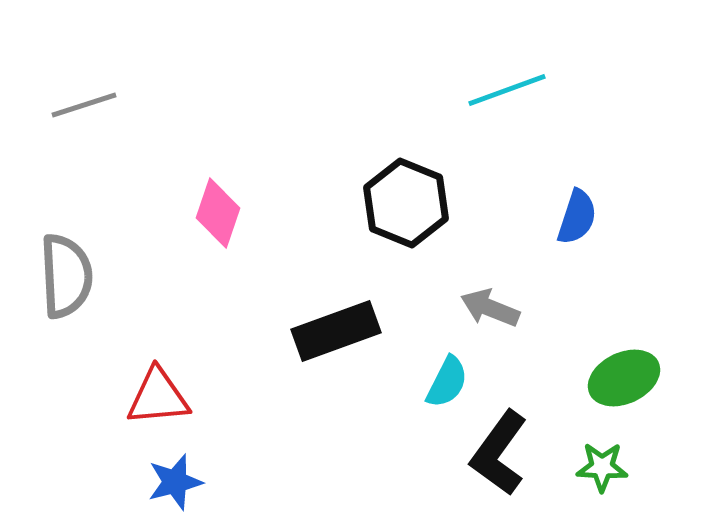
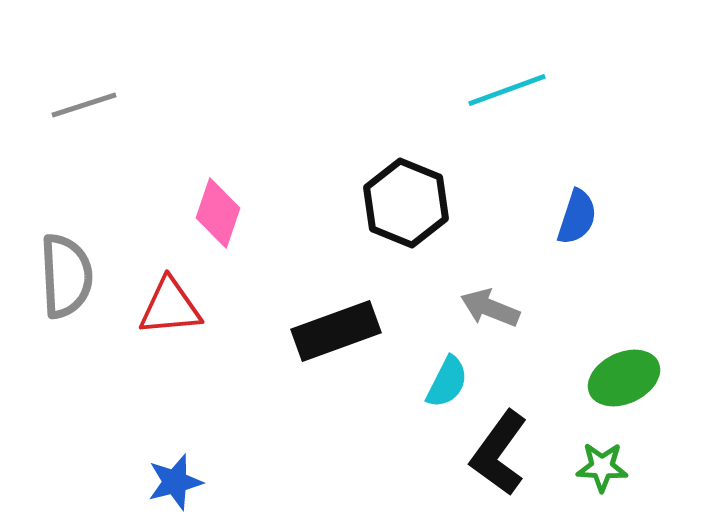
red triangle: moved 12 px right, 90 px up
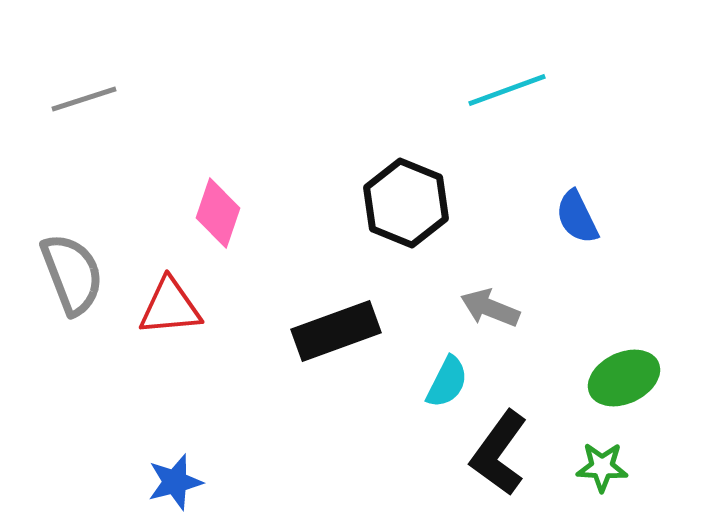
gray line: moved 6 px up
blue semicircle: rotated 136 degrees clockwise
gray semicircle: moved 6 px right, 2 px up; rotated 18 degrees counterclockwise
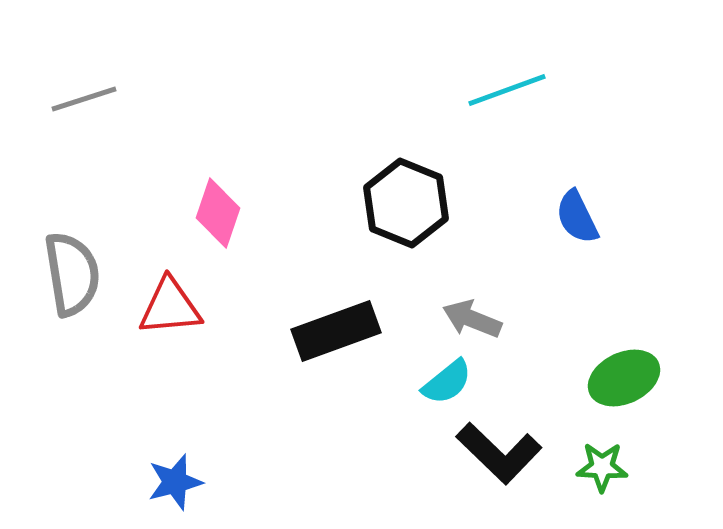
gray semicircle: rotated 12 degrees clockwise
gray arrow: moved 18 px left, 11 px down
cyan semicircle: rotated 24 degrees clockwise
black L-shape: rotated 82 degrees counterclockwise
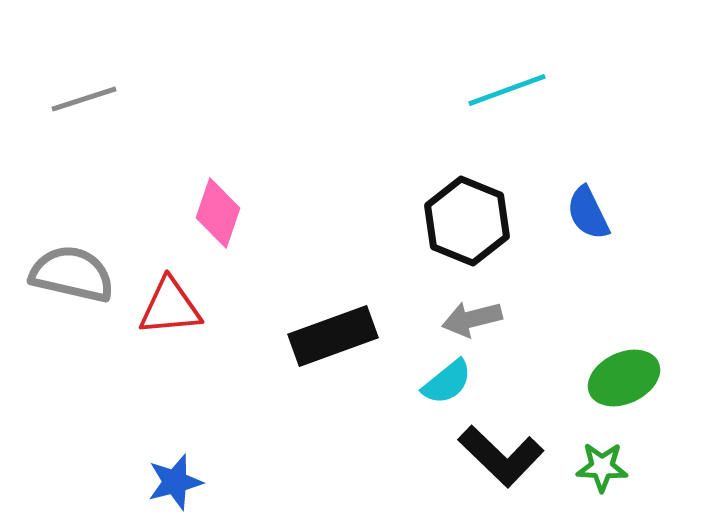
black hexagon: moved 61 px right, 18 px down
blue semicircle: moved 11 px right, 4 px up
gray semicircle: rotated 68 degrees counterclockwise
gray arrow: rotated 36 degrees counterclockwise
black rectangle: moved 3 px left, 5 px down
black L-shape: moved 2 px right, 3 px down
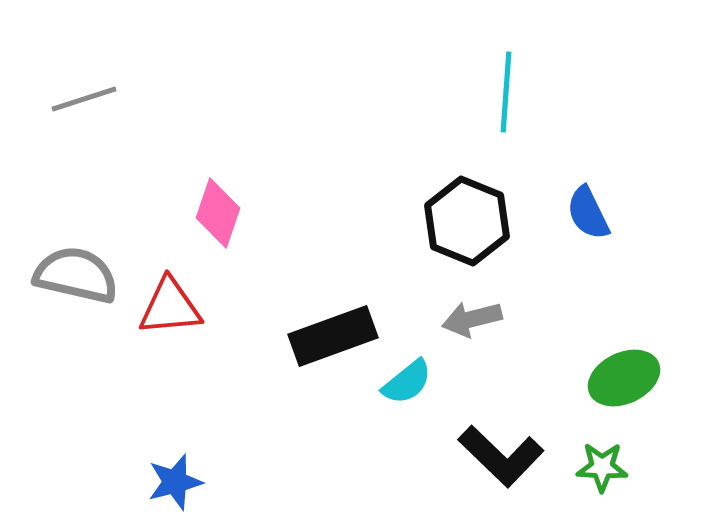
cyan line: moved 1 px left, 2 px down; rotated 66 degrees counterclockwise
gray semicircle: moved 4 px right, 1 px down
cyan semicircle: moved 40 px left
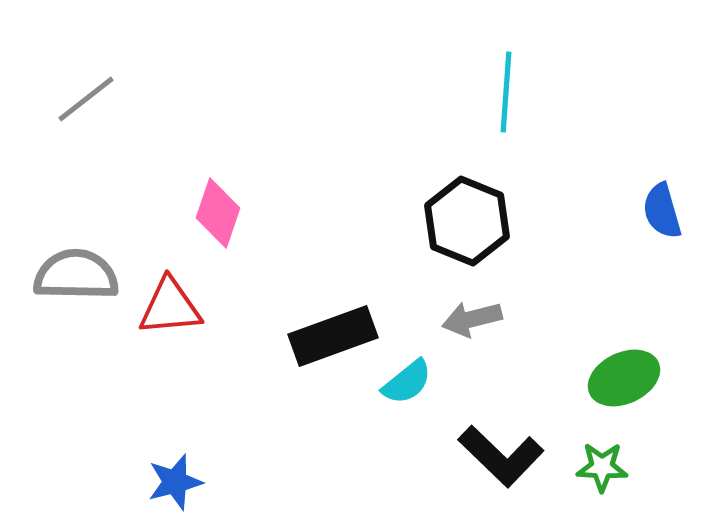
gray line: moved 2 px right; rotated 20 degrees counterclockwise
blue semicircle: moved 74 px right, 2 px up; rotated 10 degrees clockwise
gray semicircle: rotated 12 degrees counterclockwise
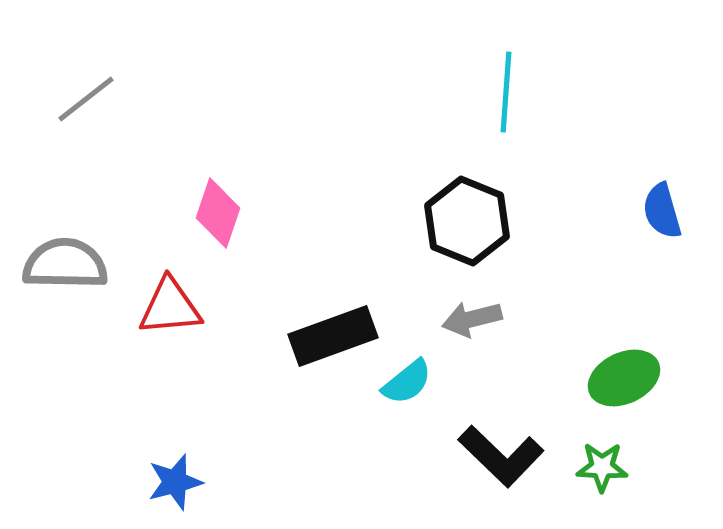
gray semicircle: moved 11 px left, 11 px up
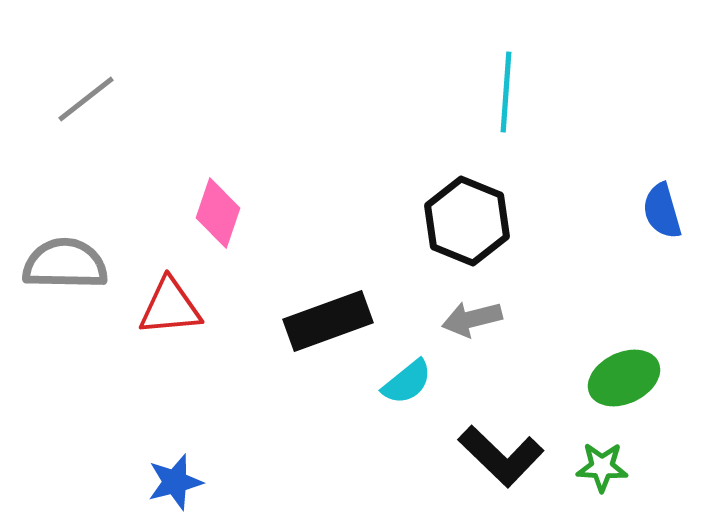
black rectangle: moved 5 px left, 15 px up
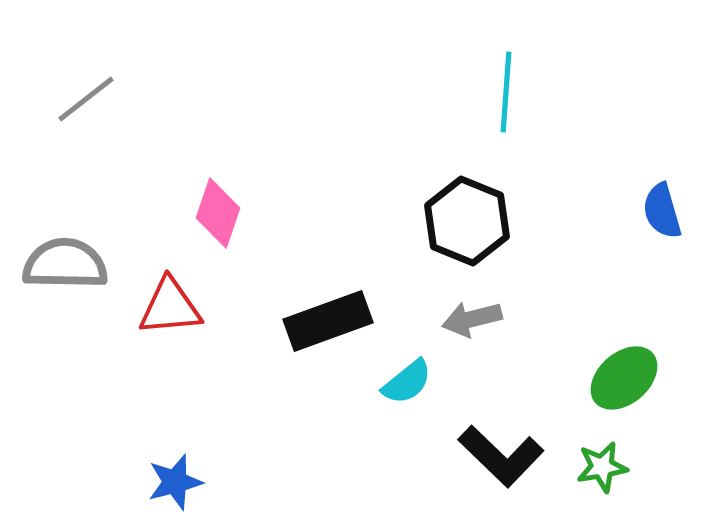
green ellipse: rotated 16 degrees counterclockwise
green star: rotated 12 degrees counterclockwise
